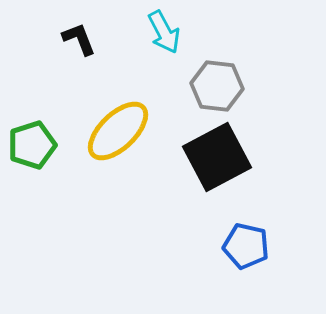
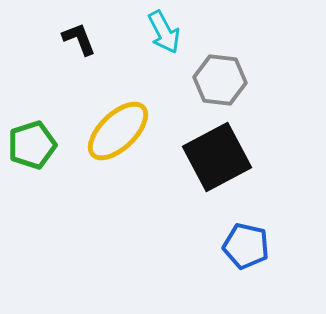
gray hexagon: moved 3 px right, 6 px up
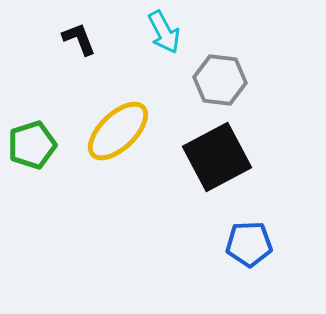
blue pentagon: moved 3 px right, 2 px up; rotated 15 degrees counterclockwise
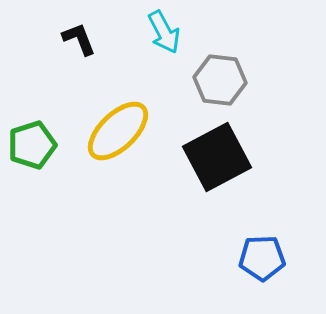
blue pentagon: moved 13 px right, 14 px down
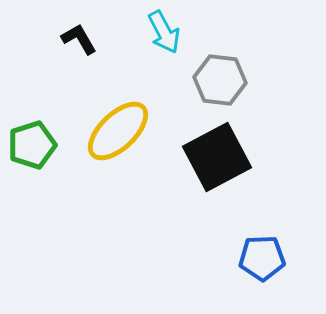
black L-shape: rotated 9 degrees counterclockwise
